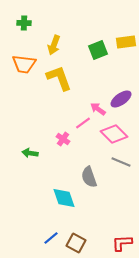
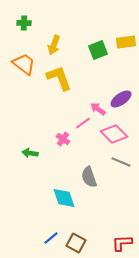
orange trapezoid: rotated 150 degrees counterclockwise
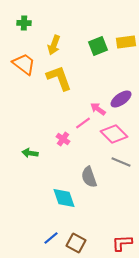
green square: moved 4 px up
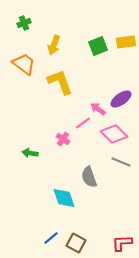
green cross: rotated 24 degrees counterclockwise
yellow L-shape: moved 1 px right, 4 px down
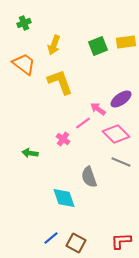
pink diamond: moved 2 px right
red L-shape: moved 1 px left, 2 px up
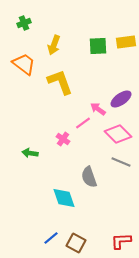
green square: rotated 18 degrees clockwise
pink diamond: moved 2 px right
